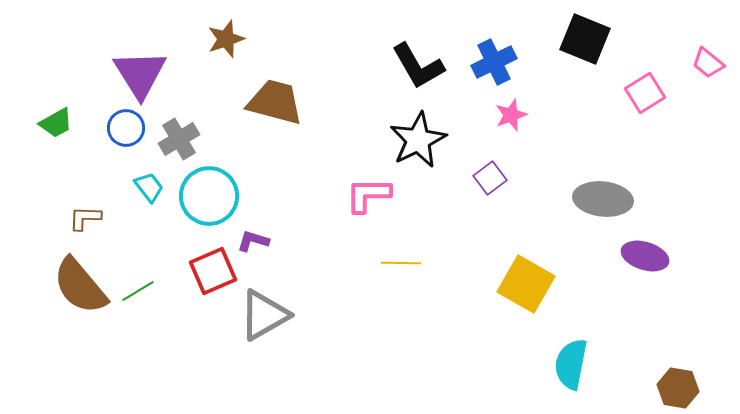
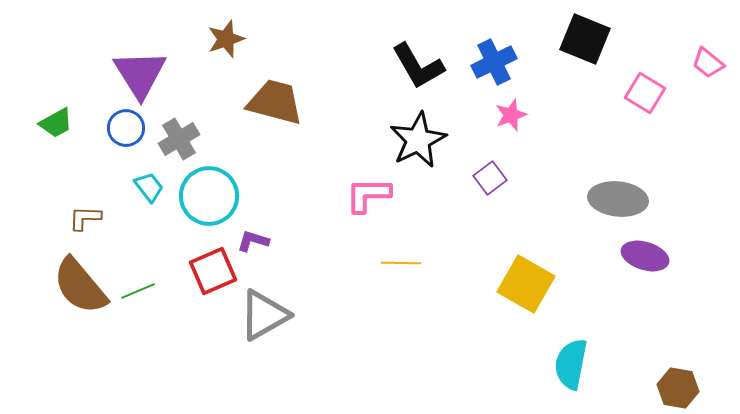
pink square: rotated 27 degrees counterclockwise
gray ellipse: moved 15 px right
green line: rotated 8 degrees clockwise
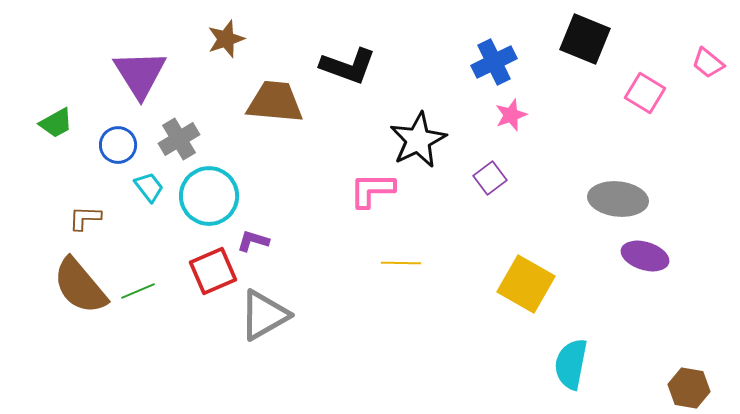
black L-shape: moved 70 px left; rotated 40 degrees counterclockwise
brown trapezoid: rotated 10 degrees counterclockwise
blue circle: moved 8 px left, 17 px down
pink L-shape: moved 4 px right, 5 px up
brown hexagon: moved 11 px right
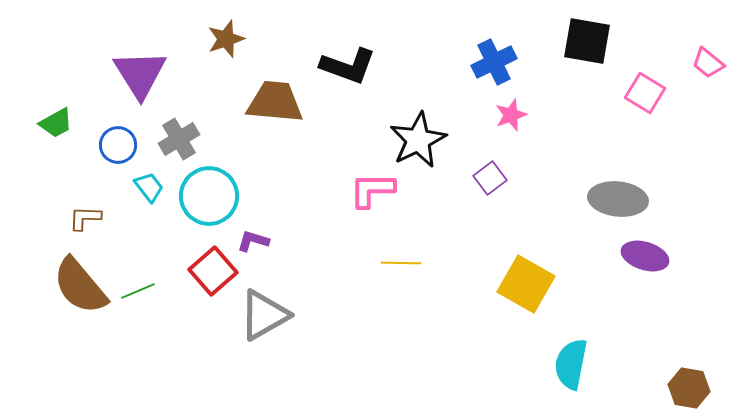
black square: moved 2 px right, 2 px down; rotated 12 degrees counterclockwise
red square: rotated 18 degrees counterclockwise
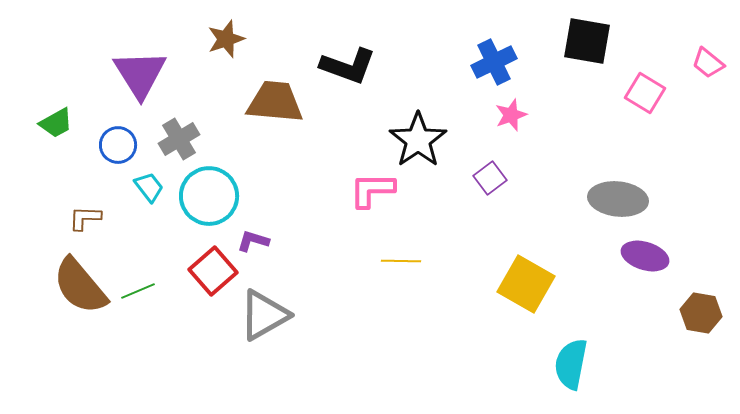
black star: rotated 8 degrees counterclockwise
yellow line: moved 2 px up
brown hexagon: moved 12 px right, 75 px up
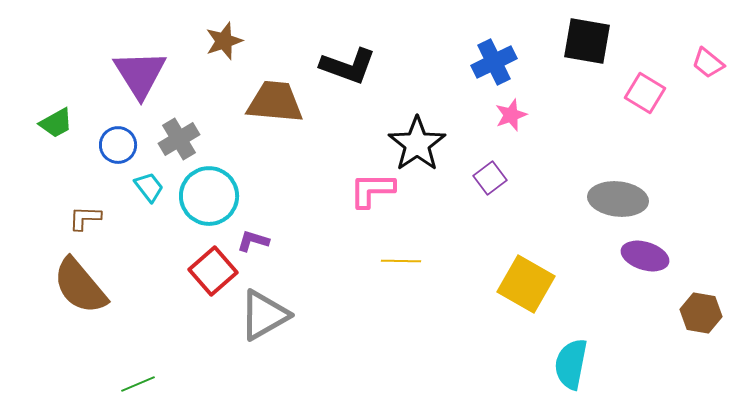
brown star: moved 2 px left, 2 px down
black star: moved 1 px left, 4 px down
green line: moved 93 px down
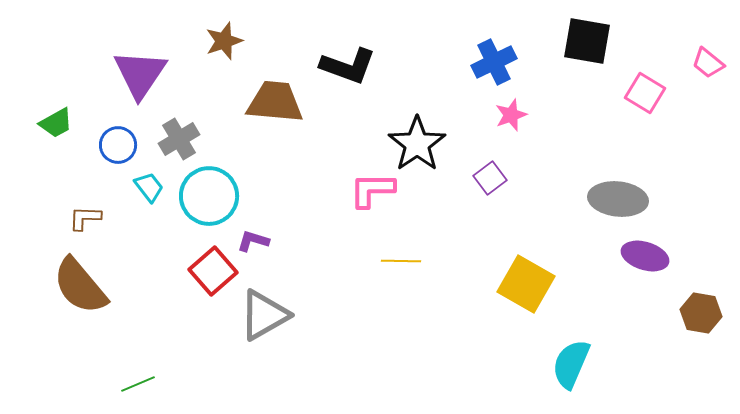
purple triangle: rotated 6 degrees clockwise
cyan semicircle: rotated 12 degrees clockwise
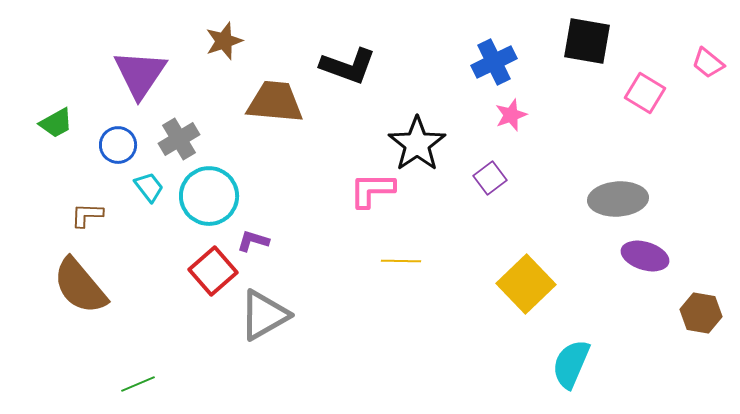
gray ellipse: rotated 10 degrees counterclockwise
brown L-shape: moved 2 px right, 3 px up
yellow square: rotated 16 degrees clockwise
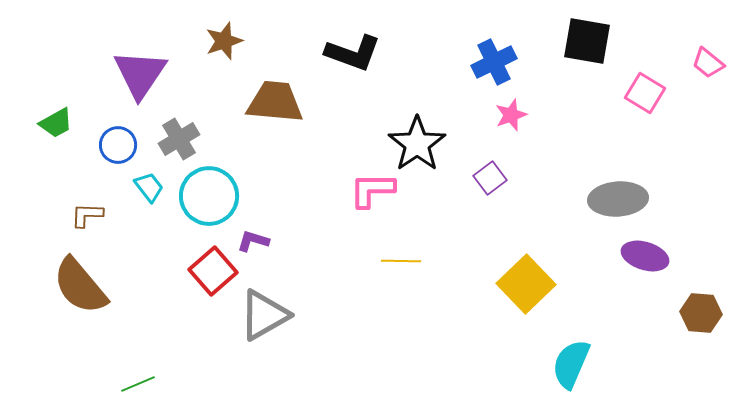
black L-shape: moved 5 px right, 13 px up
brown hexagon: rotated 6 degrees counterclockwise
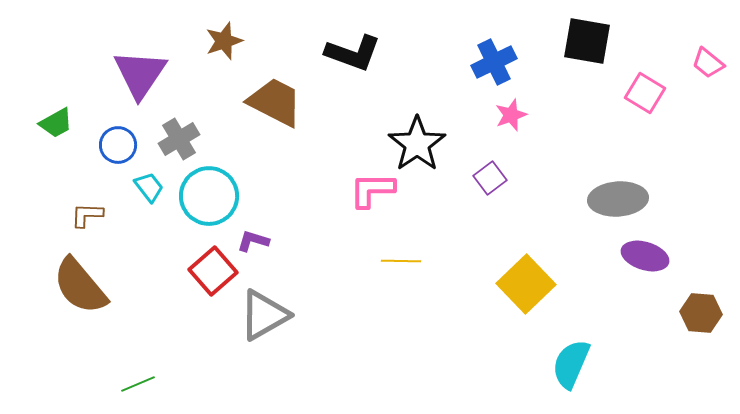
brown trapezoid: rotated 22 degrees clockwise
